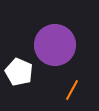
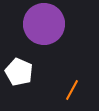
purple circle: moved 11 px left, 21 px up
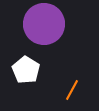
white pentagon: moved 7 px right, 2 px up; rotated 8 degrees clockwise
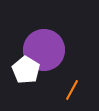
purple circle: moved 26 px down
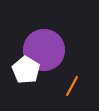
orange line: moved 4 px up
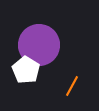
purple circle: moved 5 px left, 5 px up
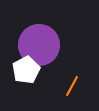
white pentagon: rotated 12 degrees clockwise
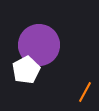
orange line: moved 13 px right, 6 px down
